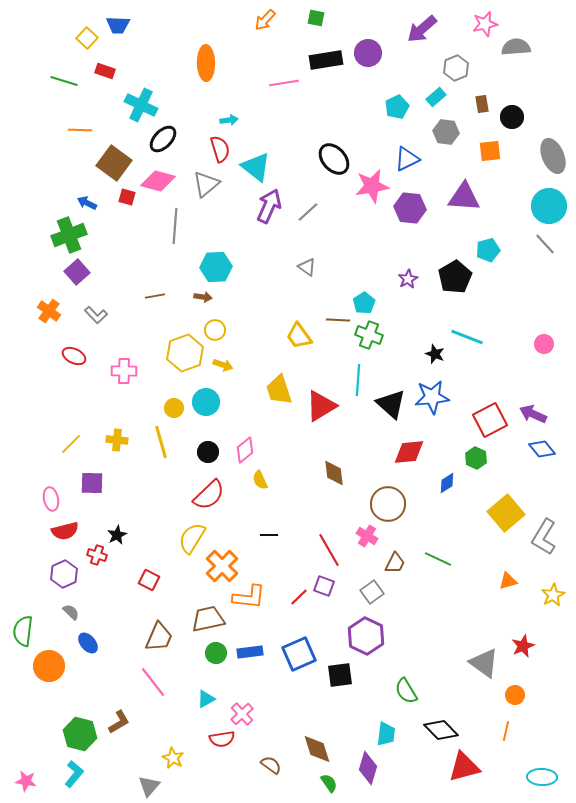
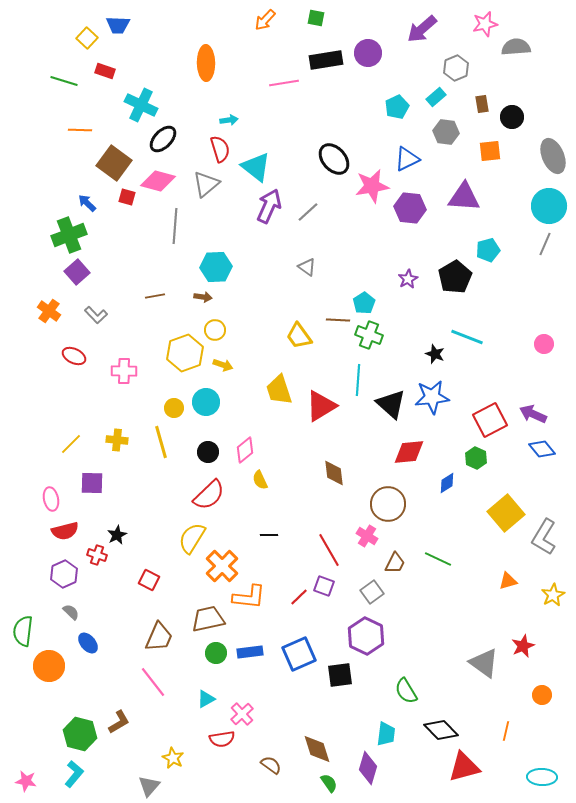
blue arrow at (87, 203): rotated 18 degrees clockwise
gray line at (545, 244): rotated 65 degrees clockwise
orange circle at (515, 695): moved 27 px right
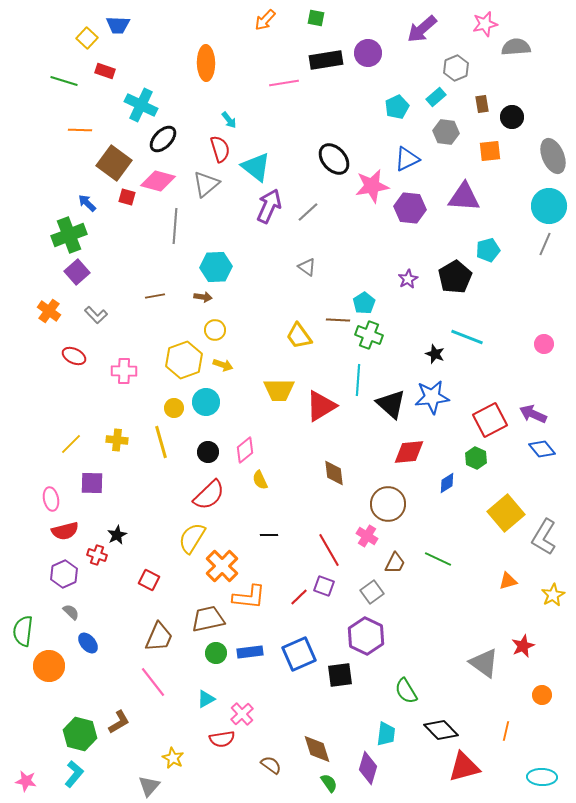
cyan arrow at (229, 120): rotated 60 degrees clockwise
yellow hexagon at (185, 353): moved 1 px left, 7 px down
yellow trapezoid at (279, 390): rotated 72 degrees counterclockwise
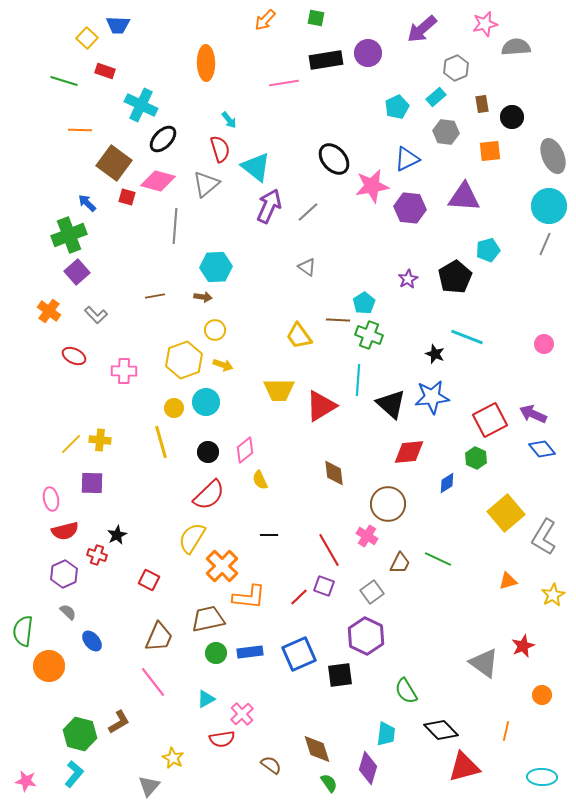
yellow cross at (117, 440): moved 17 px left
brown trapezoid at (395, 563): moved 5 px right
gray semicircle at (71, 612): moved 3 px left
blue ellipse at (88, 643): moved 4 px right, 2 px up
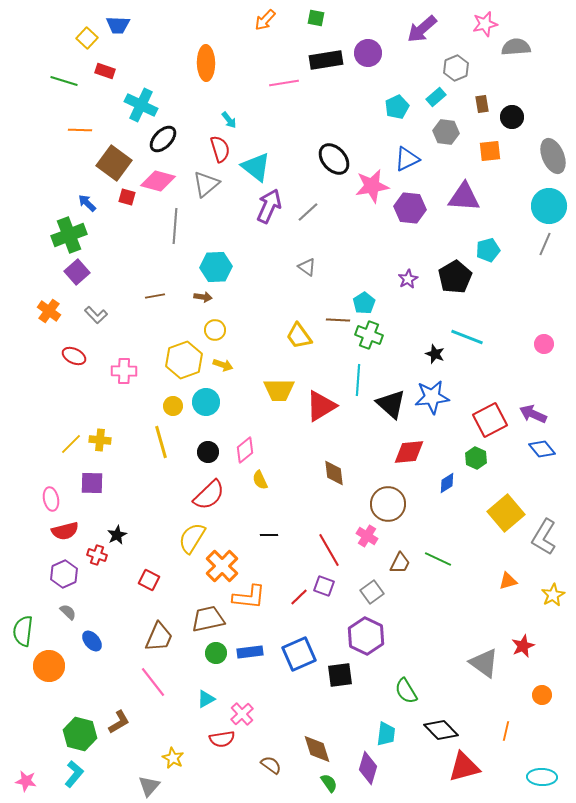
yellow circle at (174, 408): moved 1 px left, 2 px up
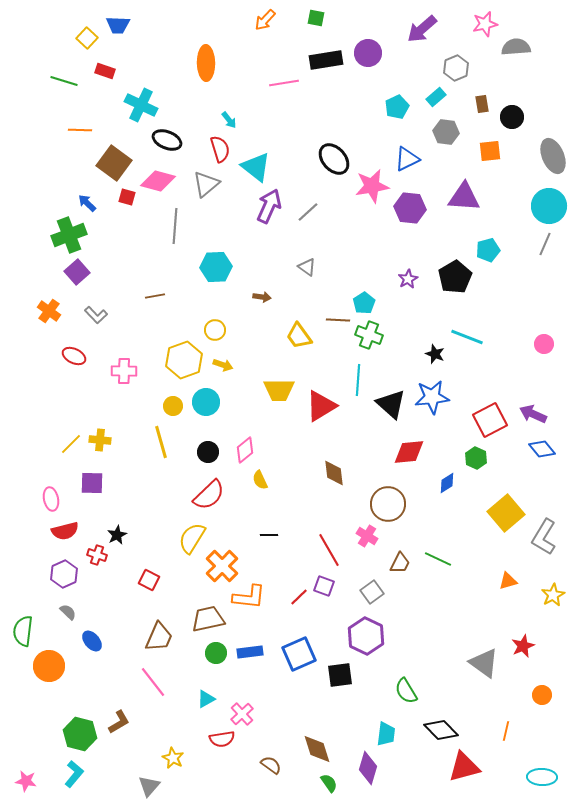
black ellipse at (163, 139): moved 4 px right, 1 px down; rotated 68 degrees clockwise
brown arrow at (203, 297): moved 59 px right
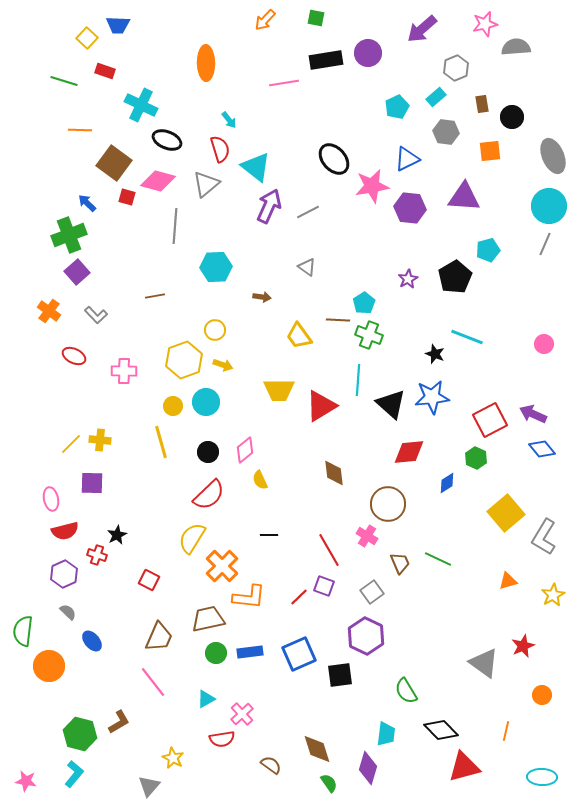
gray line at (308, 212): rotated 15 degrees clockwise
brown trapezoid at (400, 563): rotated 50 degrees counterclockwise
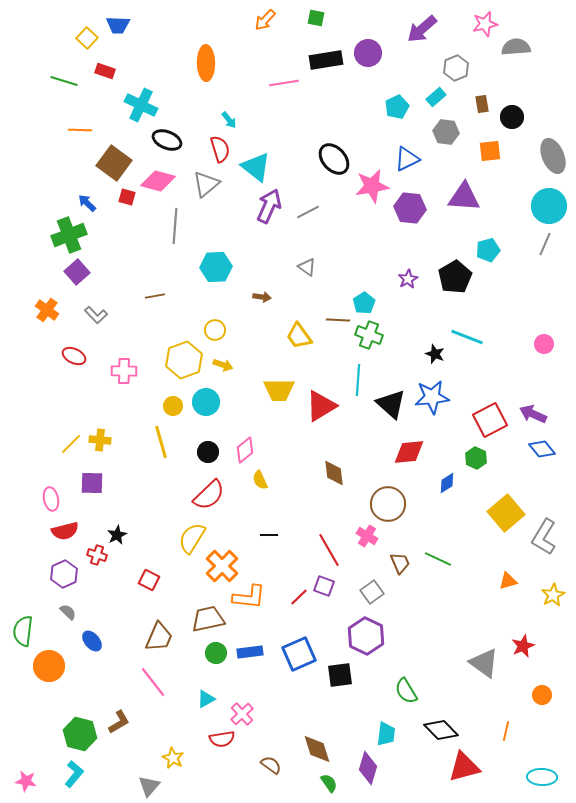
orange cross at (49, 311): moved 2 px left, 1 px up
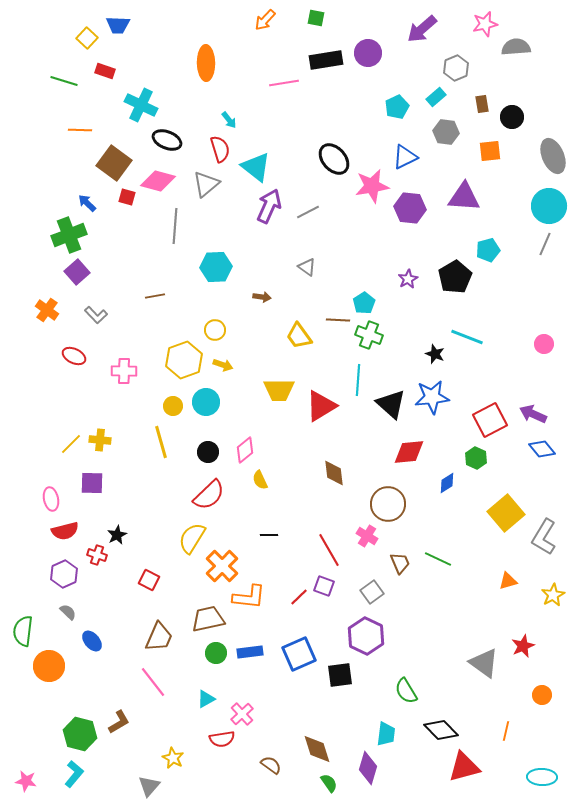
blue triangle at (407, 159): moved 2 px left, 2 px up
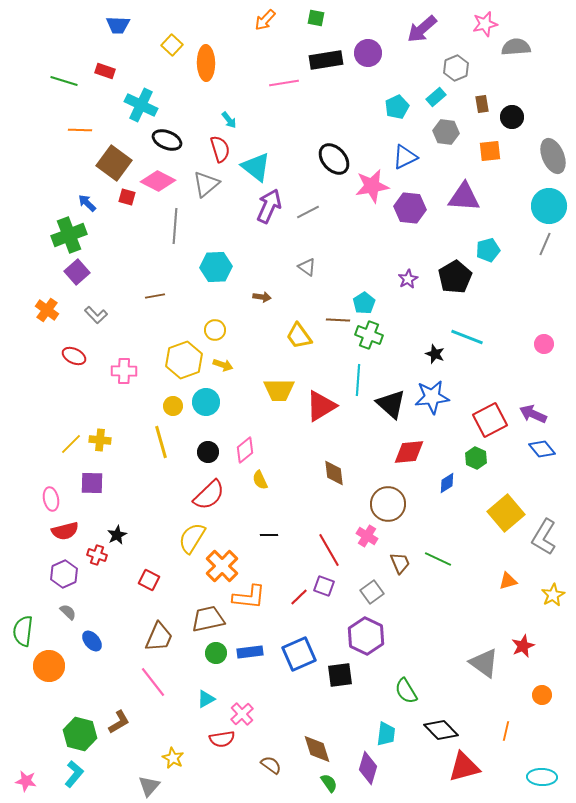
yellow square at (87, 38): moved 85 px right, 7 px down
pink diamond at (158, 181): rotated 12 degrees clockwise
